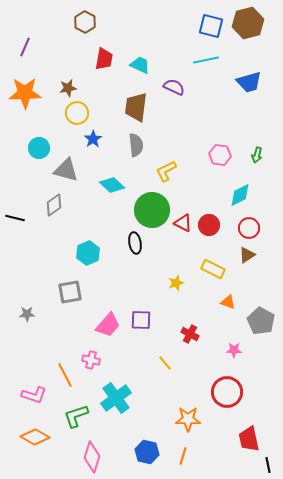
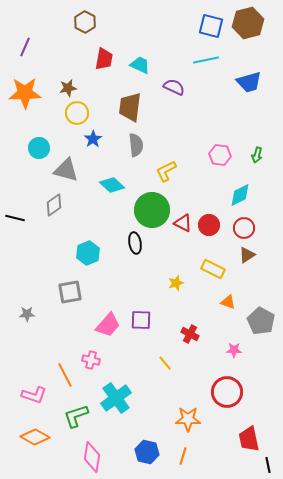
brown trapezoid at (136, 107): moved 6 px left
red circle at (249, 228): moved 5 px left
pink diamond at (92, 457): rotated 8 degrees counterclockwise
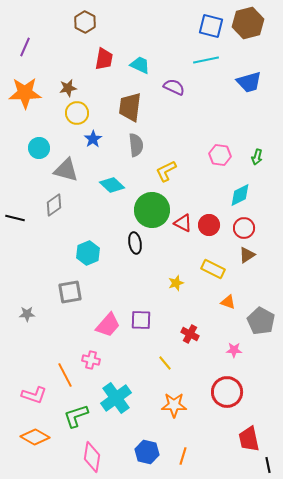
green arrow at (257, 155): moved 2 px down
orange star at (188, 419): moved 14 px left, 14 px up
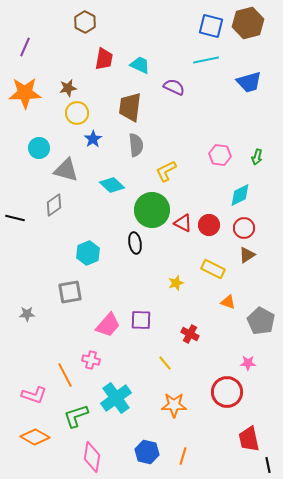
pink star at (234, 350): moved 14 px right, 13 px down
